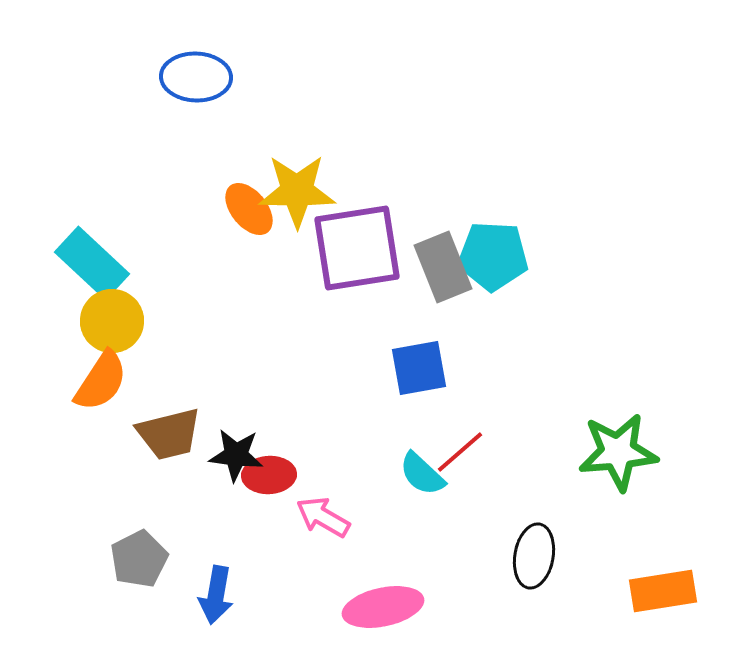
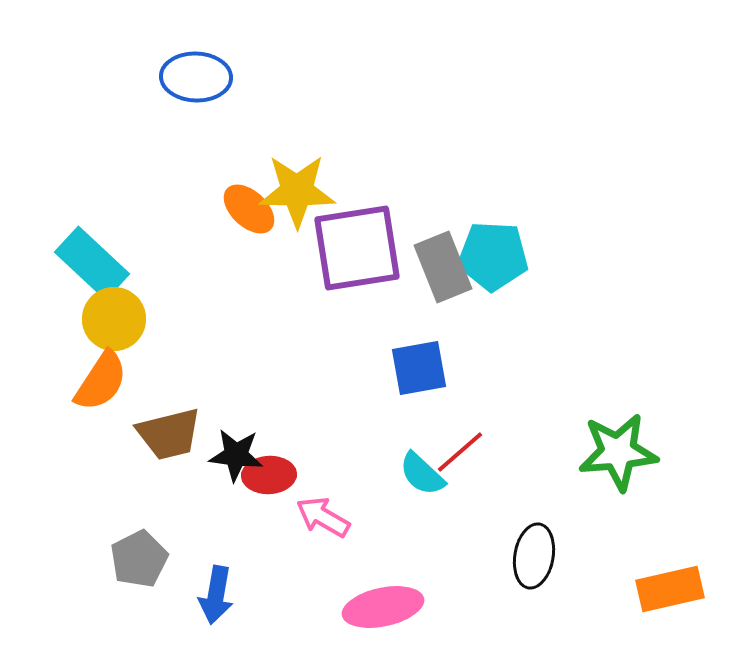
orange ellipse: rotated 8 degrees counterclockwise
yellow circle: moved 2 px right, 2 px up
orange rectangle: moved 7 px right, 2 px up; rotated 4 degrees counterclockwise
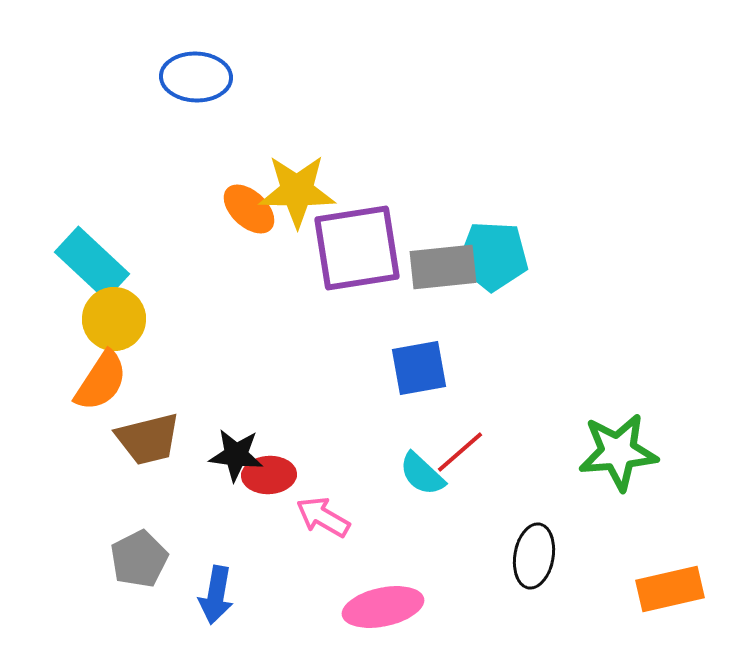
gray rectangle: rotated 74 degrees counterclockwise
brown trapezoid: moved 21 px left, 5 px down
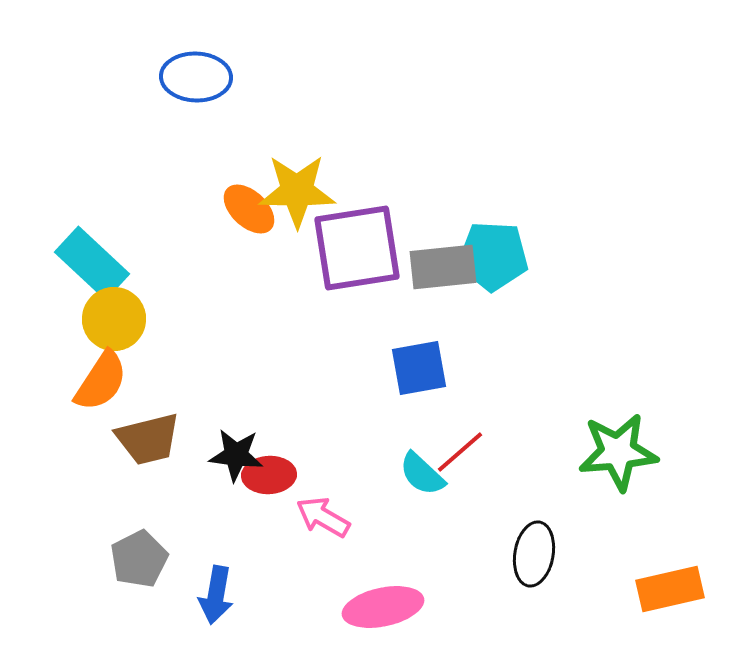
black ellipse: moved 2 px up
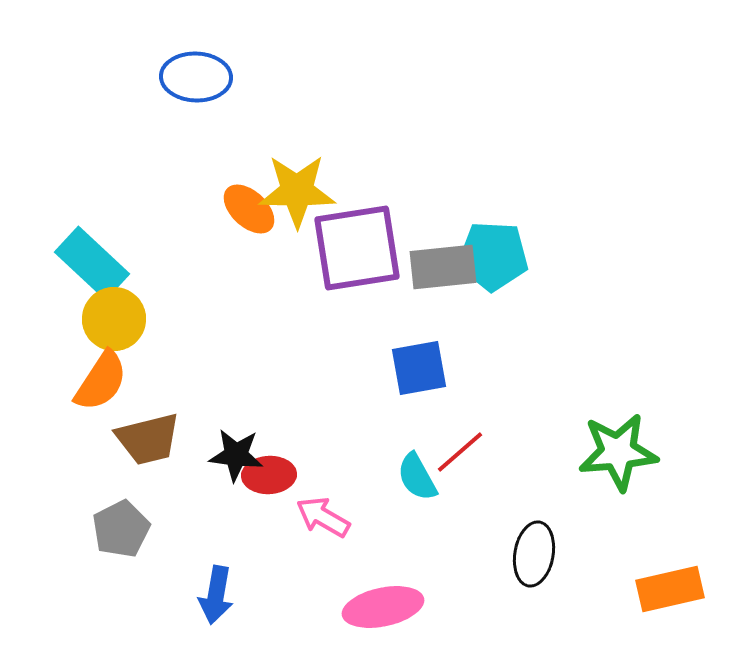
cyan semicircle: moved 5 px left, 3 px down; rotated 18 degrees clockwise
gray pentagon: moved 18 px left, 30 px up
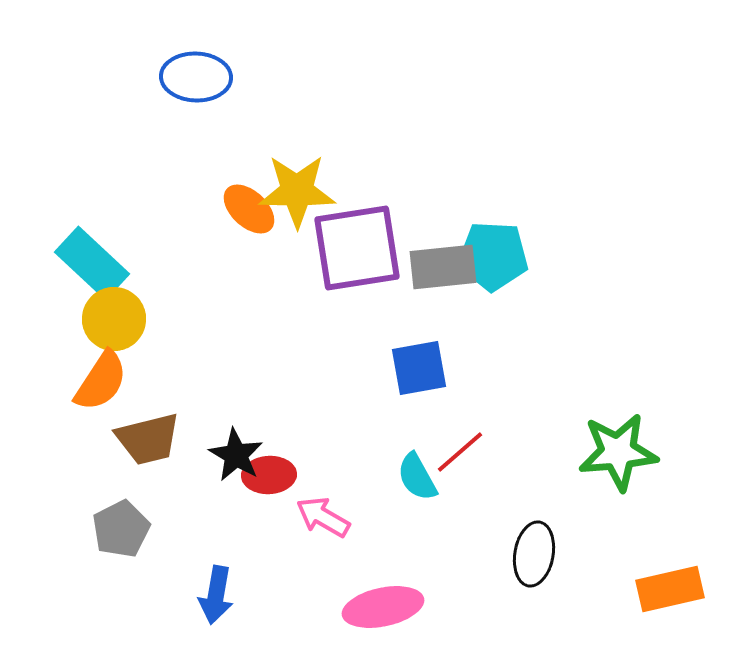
black star: rotated 24 degrees clockwise
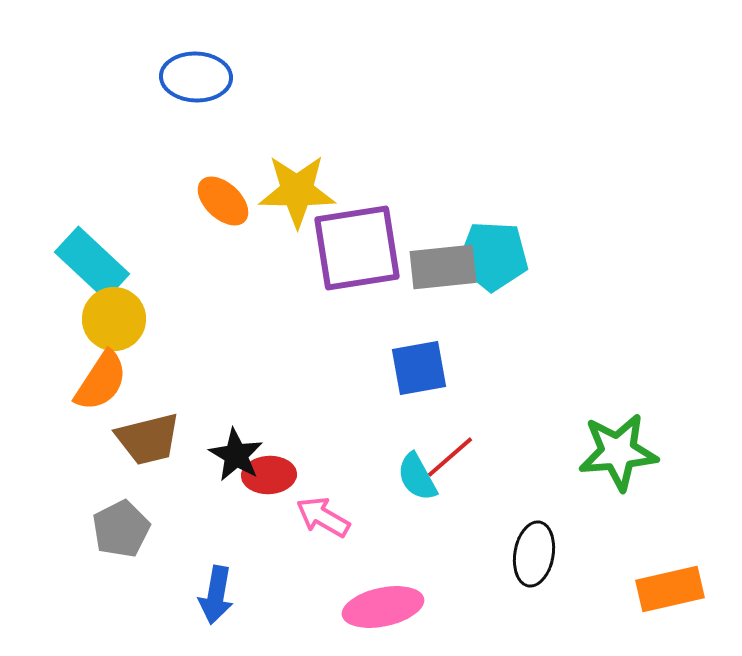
orange ellipse: moved 26 px left, 8 px up
red line: moved 10 px left, 5 px down
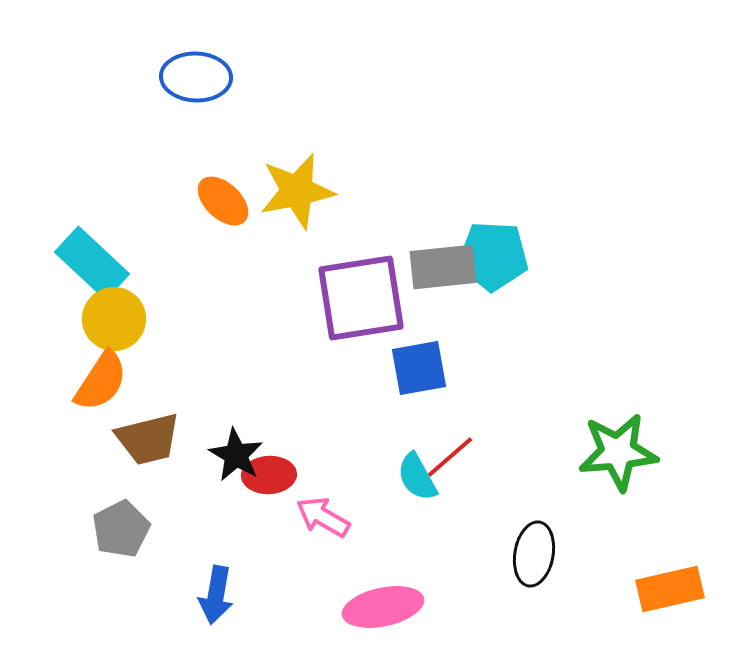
yellow star: rotated 12 degrees counterclockwise
purple square: moved 4 px right, 50 px down
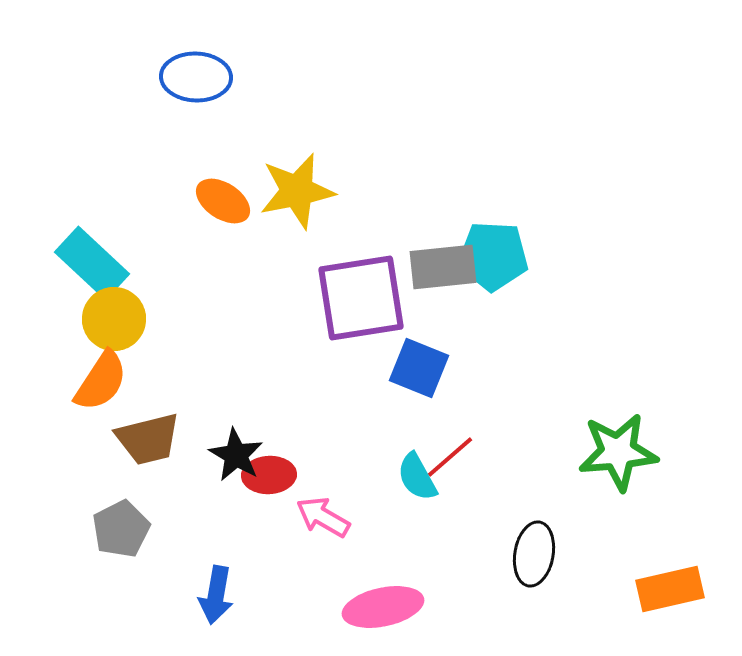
orange ellipse: rotated 10 degrees counterclockwise
blue square: rotated 32 degrees clockwise
